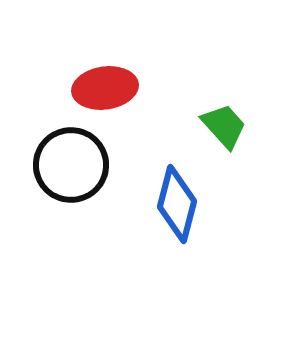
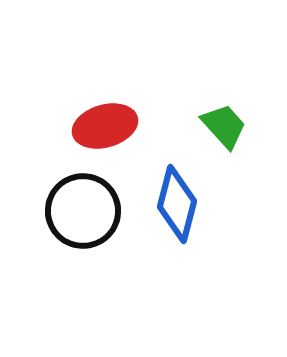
red ellipse: moved 38 px down; rotated 8 degrees counterclockwise
black circle: moved 12 px right, 46 px down
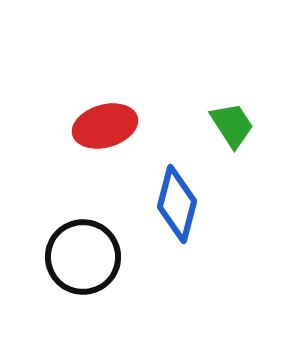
green trapezoid: moved 8 px right, 1 px up; rotated 9 degrees clockwise
black circle: moved 46 px down
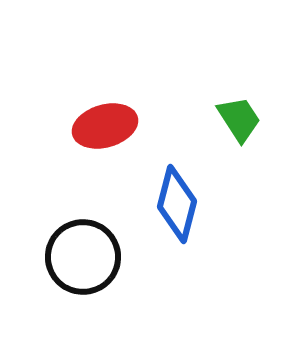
green trapezoid: moved 7 px right, 6 px up
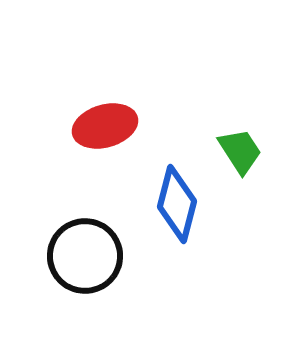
green trapezoid: moved 1 px right, 32 px down
black circle: moved 2 px right, 1 px up
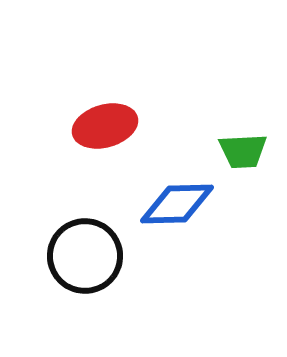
green trapezoid: moved 3 px right; rotated 120 degrees clockwise
blue diamond: rotated 74 degrees clockwise
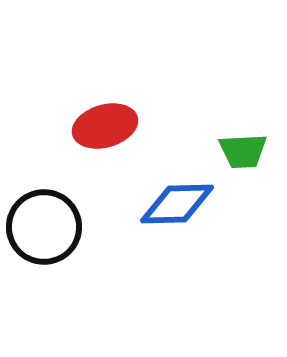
black circle: moved 41 px left, 29 px up
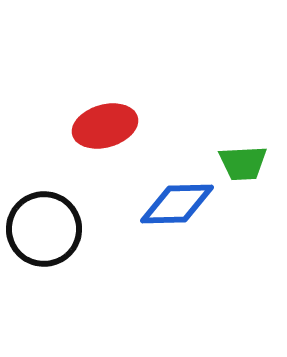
green trapezoid: moved 12 px down
black circle: moved 2 px down
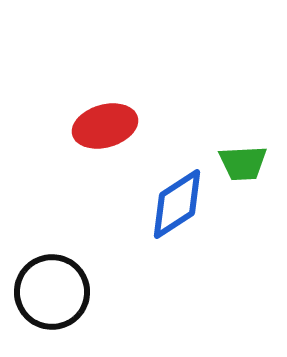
blue diamond: rotated 32 degrees counterclockwise
black circle: moved 8 px right, 63 px down
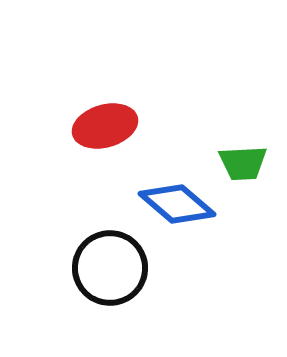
blue diamond: rotated 74 degrees clockwise
black circle: moved 58 px right, 24 px up
